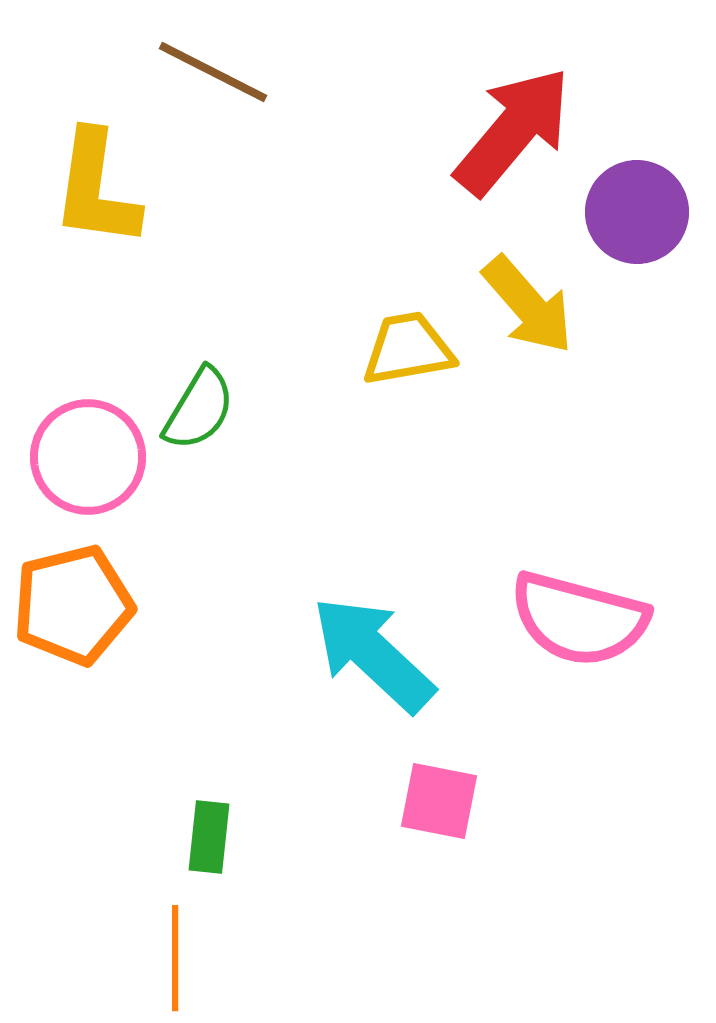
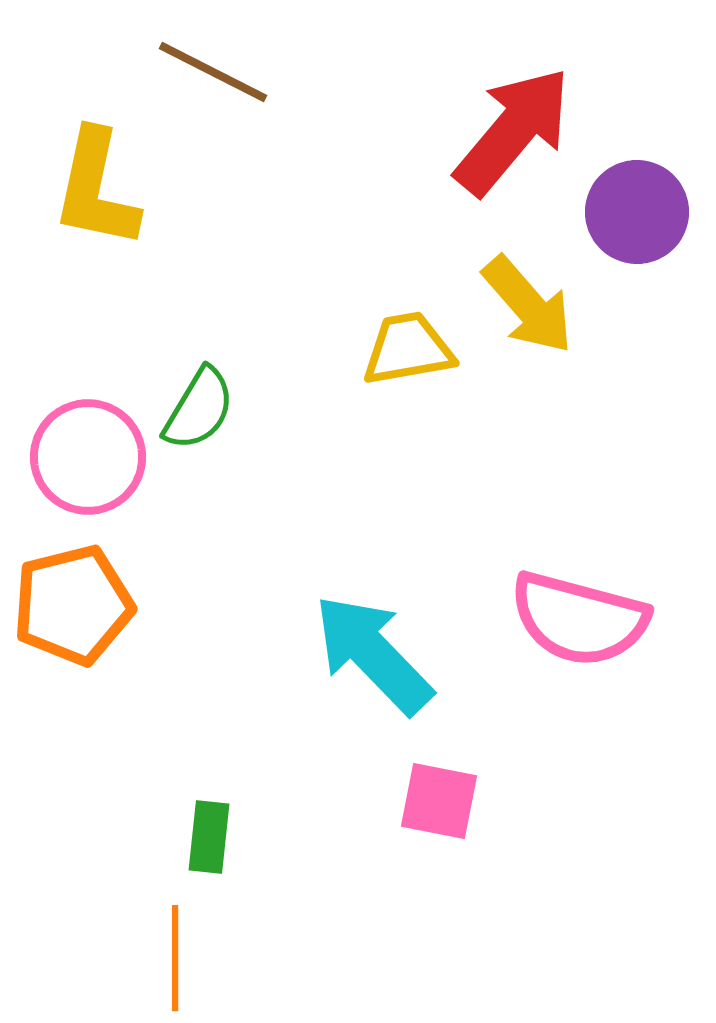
yellow L-shape: rotated 4 degrees clockwise
cyan arrow: rotated 3 degrees clockwise
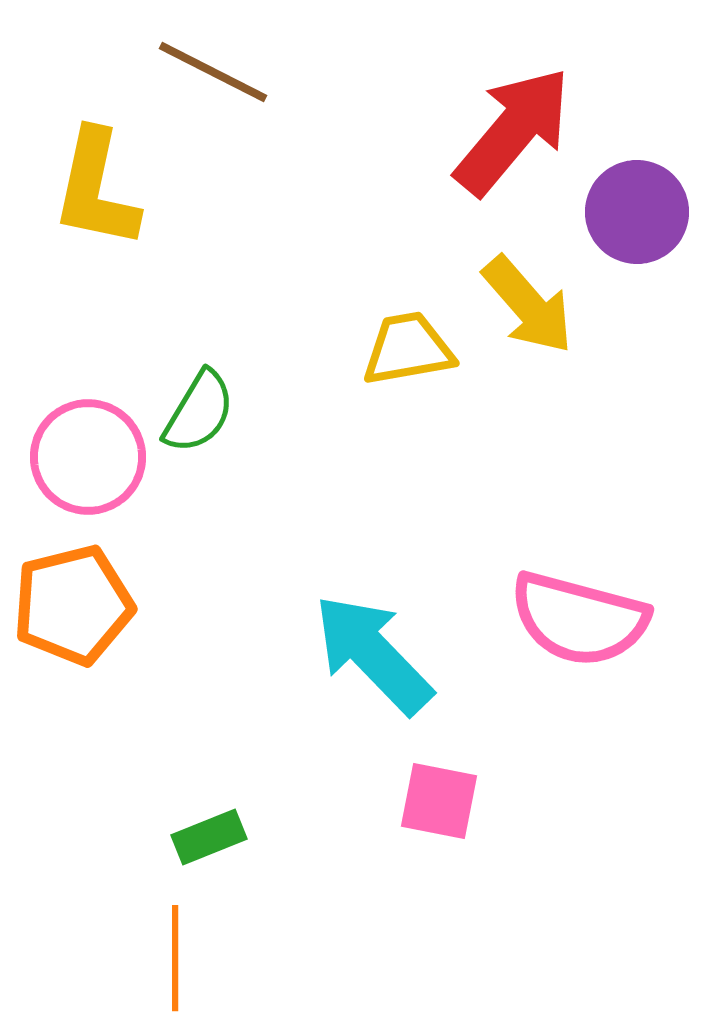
green semicircle: moved 3 px down
green rectangle: rotated 62 degrees clockwise
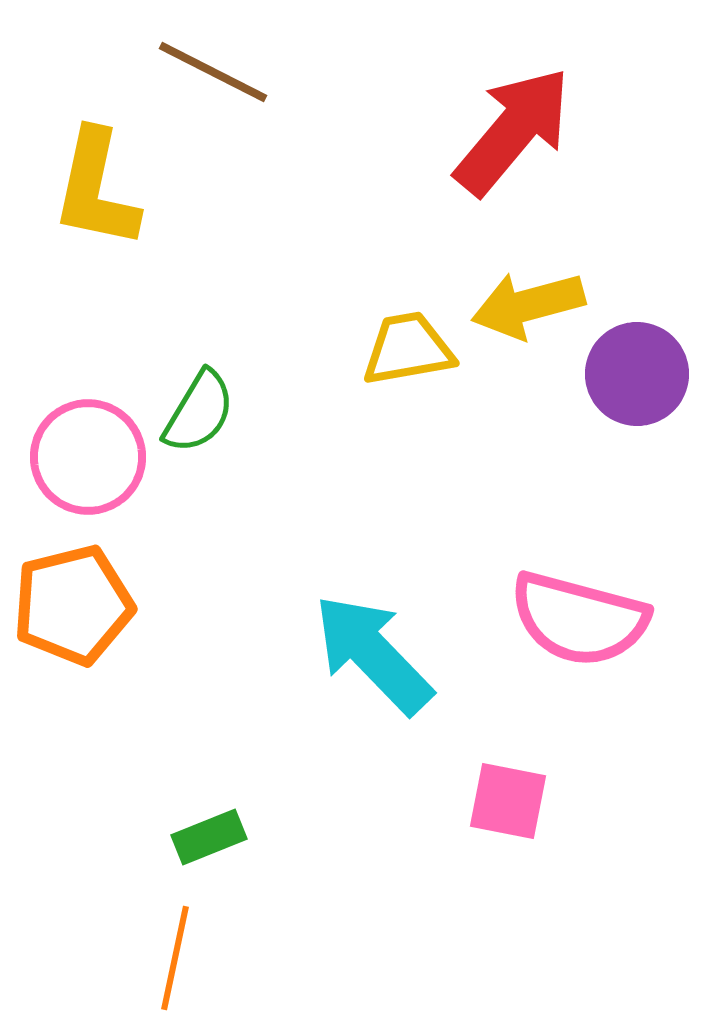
purple circle: moved 162 px down
yellow arrow: rotated 116 degrees clockwise
pink square: moved 69 px right
orange line: rotated 12 degrees clockwise
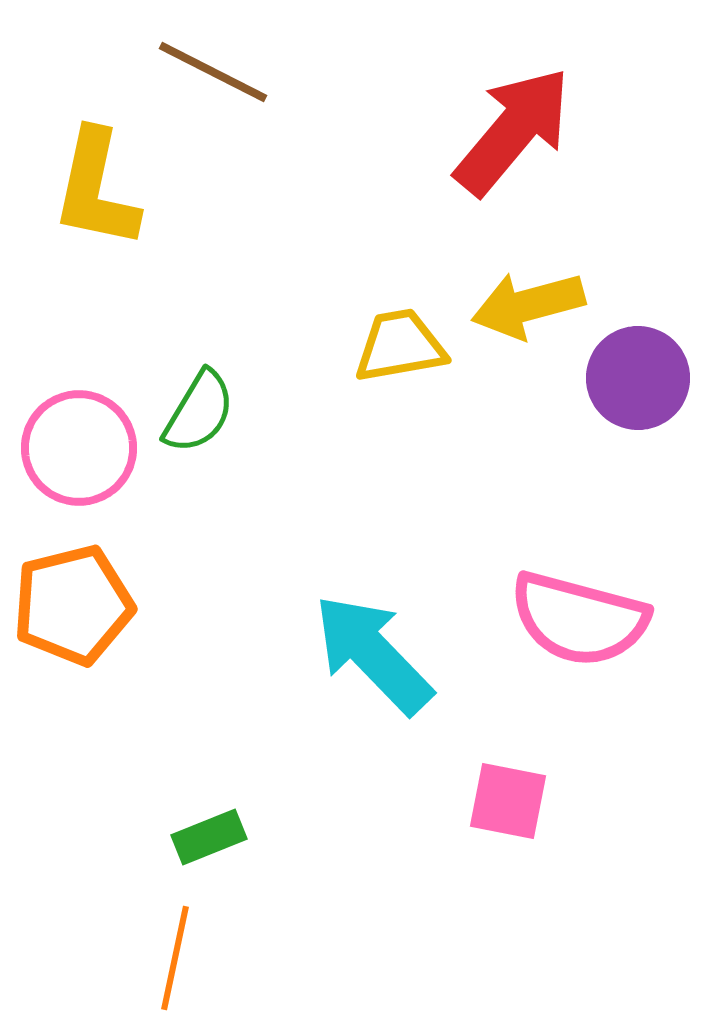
yellow trapezoid: moved 8 px left, 3 px up
purple circle: moved 1 px right, 4 px down
pink circle: moved 9 px left, 9 px up
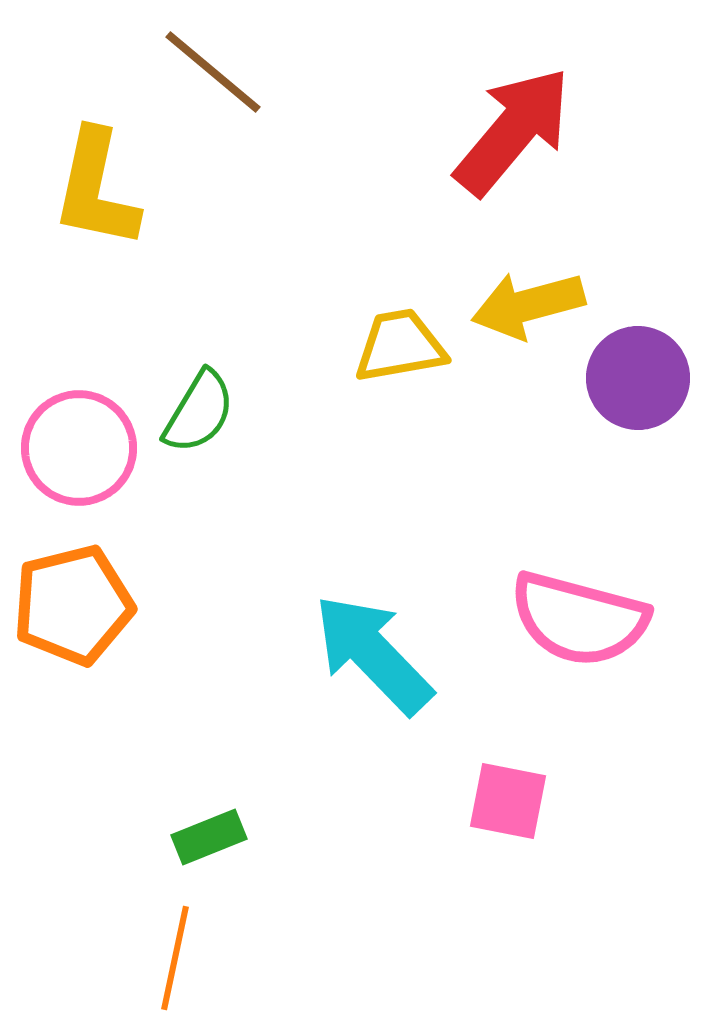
brown line: rotated 13 degrees clockwise
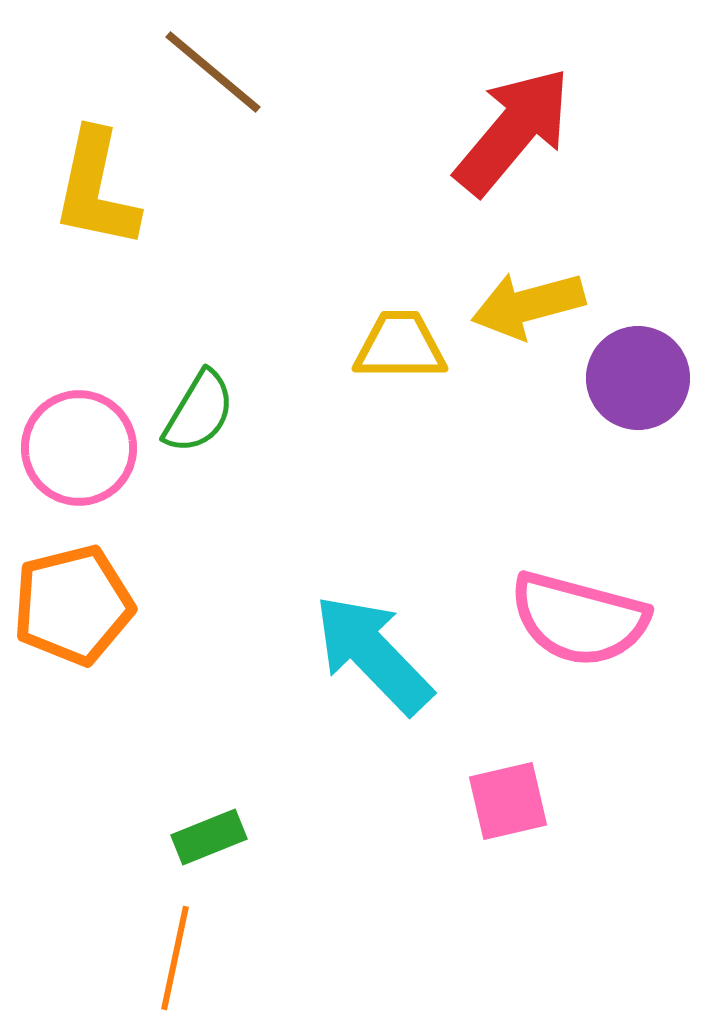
yellow trapezoid: rotated 10 degrees clockwise
pink square: rotated 24 degrees counterclockwise
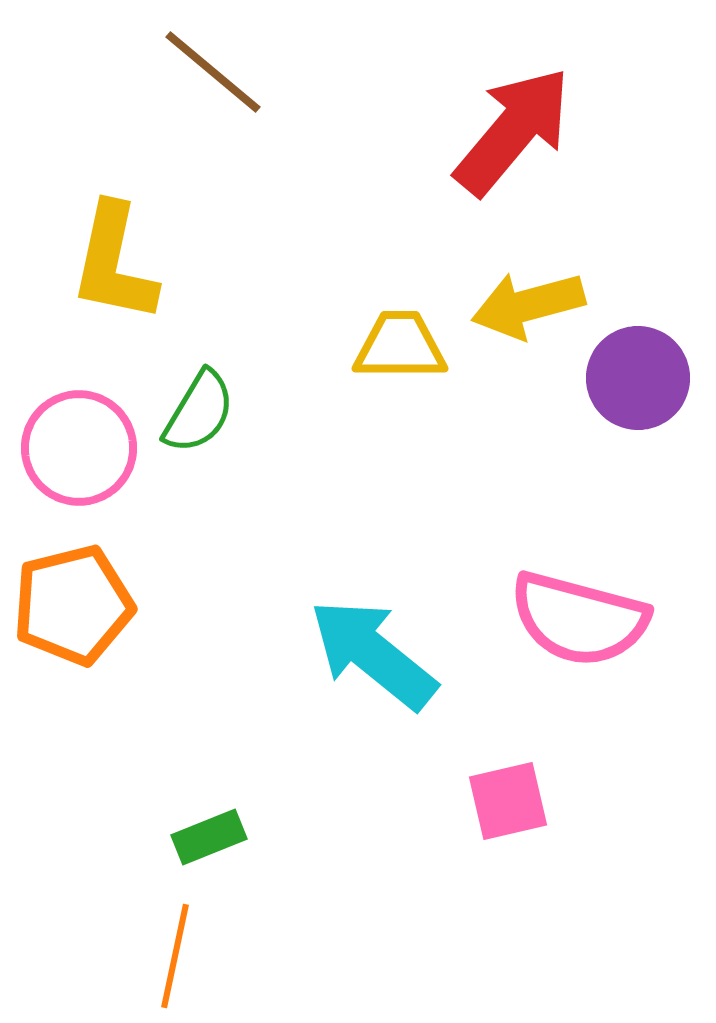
yellow L-shape: moved 18 px right, 74 px down
cyan arrow: rotated 7 degrees counterclockwise
orange line: moved 2 px up
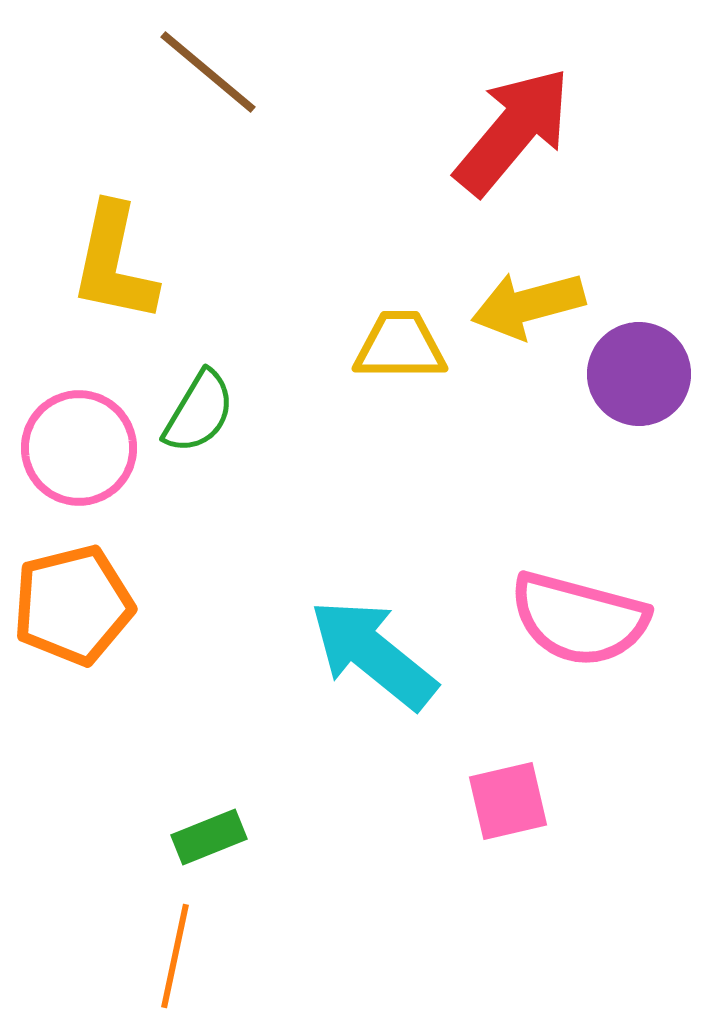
brown line: moved 5 px left
purple circle: moved 1 px right, 4 px up
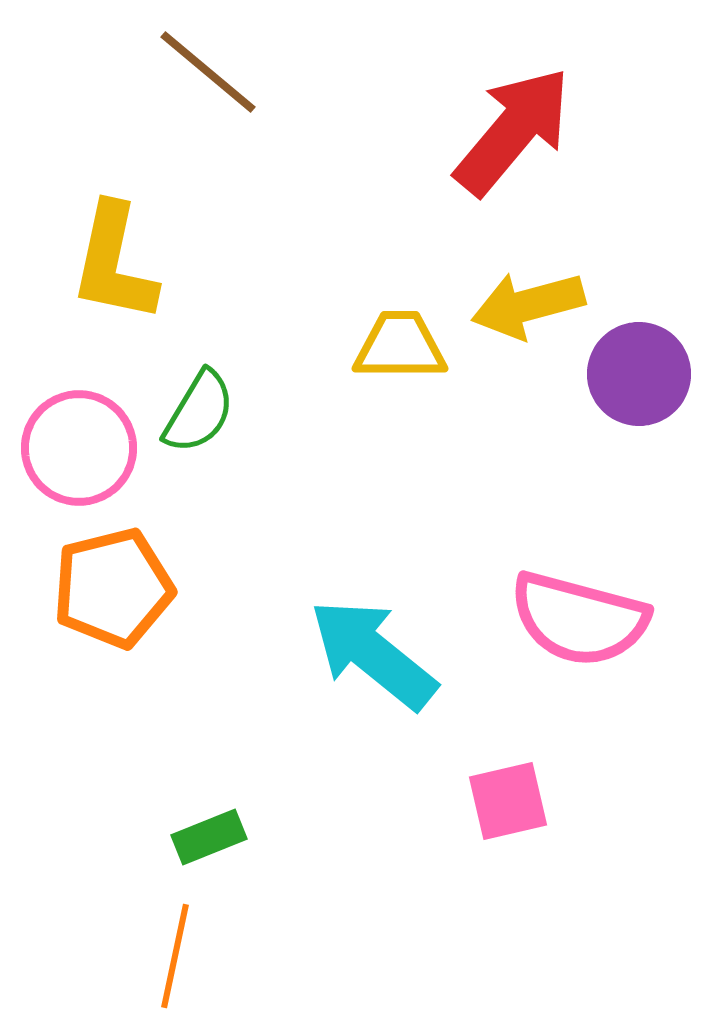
orange pentagon: moved 40 px right, 17 px up
